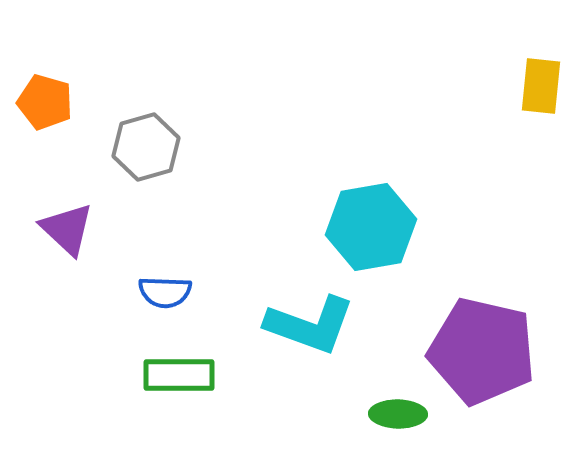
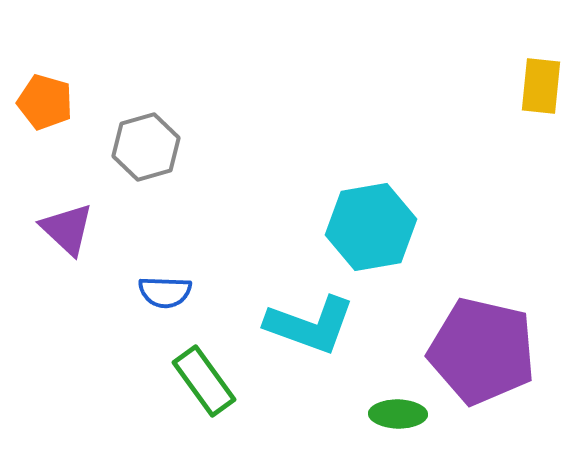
green rectangle: moved 25 px right, 6 px down; rotated 54 degrees clockwise
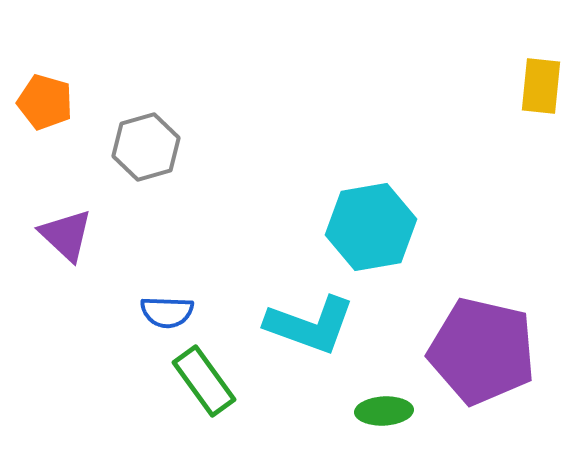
purple triangle: moved 1 px left, 6 px down
blue semicircle: moved 2 px right, 20 px down
green ellipse: moved 14 px left, 3 px up; rotated 4 degrees counterclockwise
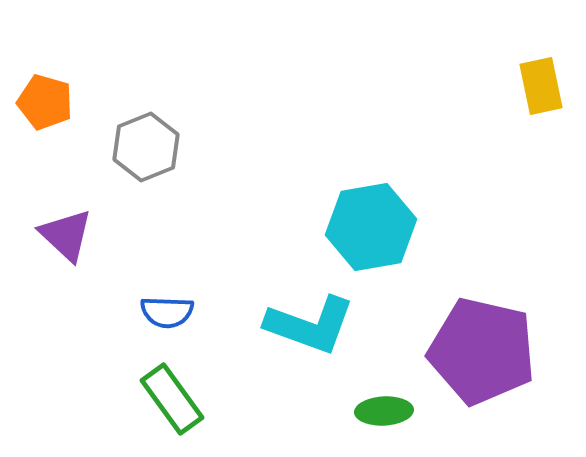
yellow rectangle: rotated 18 degrees counterclockwise
gray hexagon: rotated 6 degrees counterclockwise
green rectangle: moved 32 px left, 18 px down
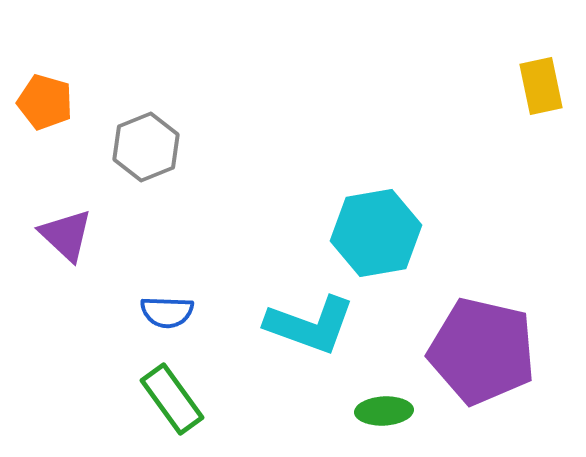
cyan hexagon: moved 5 px right, 6 px down
